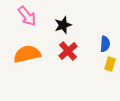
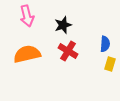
pink arrow: rotated 25 degrees clockwise
red cross: rotated 18 degrees counterclockwise
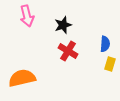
orange semicircle: moved 5 px left, 24 px down
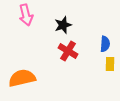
pink arrow: moved 1 px left, 1 px up
yellow rectangle: rotated 16 degrees counterclockwise
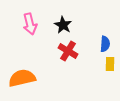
pink arrow: moved 4 px right, 9 px down
black star: rotated 24 degrees counterclockwise
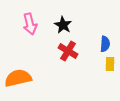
orange semicircle: moved 4 px left
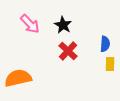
pink arrow: rotated 30 degrees counterclockwise
red cross: rotated 12 degrees clockwise
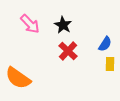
blue semicircle: rotated 28 degrees clockwise
orange semicircle: rotated 132 degrees counterclockwise
